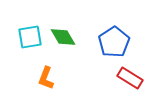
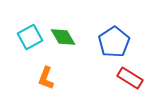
cyan square: rotated 20 degrees counterclockwise
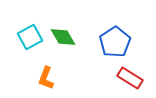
blue pentagon: moved 1 px right
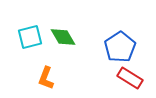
cyan square: rotated 15 degrees clockwise
blue pentagon: moved 5 px right, 5 px down
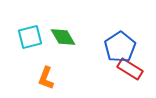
red rectangle: moved 9 px up
